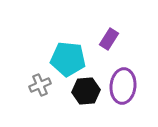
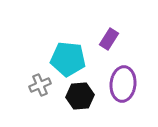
purple ellipse: moved 2 px up
black hexagon: moved 6 px left, 5 px down
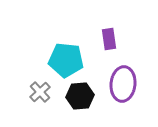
purple rectangle: rotated 40 degrees counterclockwise
cyan pentagon: moved 2 px left, 1 px down
gray cross: moved 7 px down; rotated 20 degrees counterclockwise
